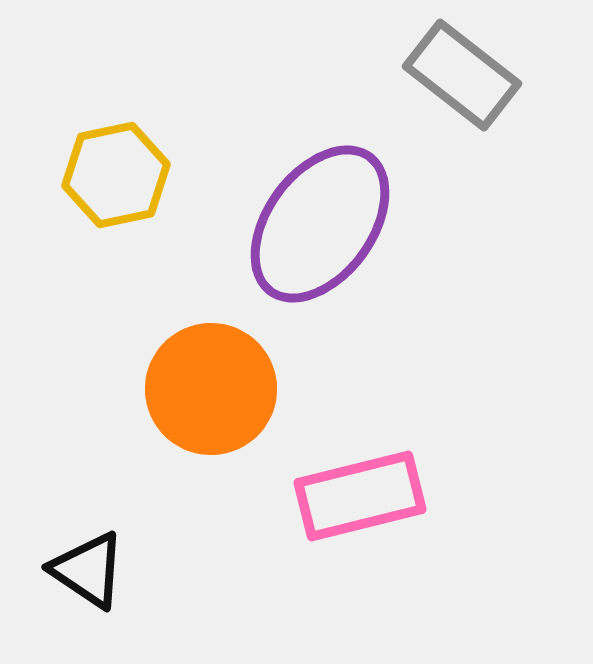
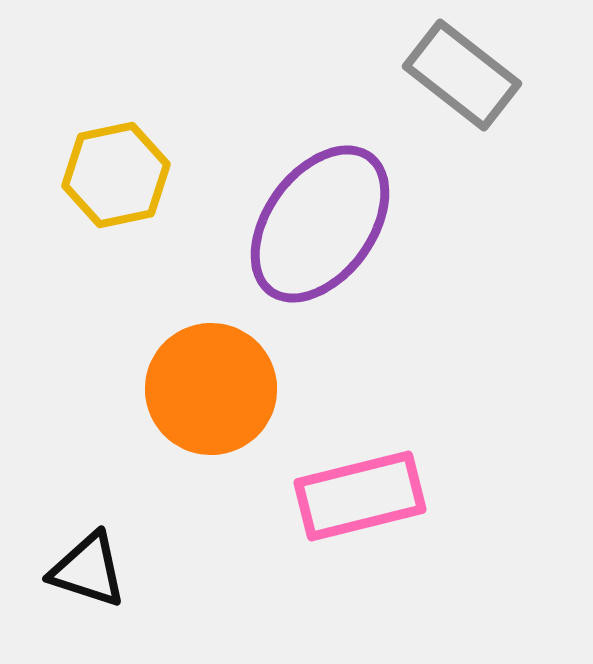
black triangle: rotated 16 degrees counterclockwise
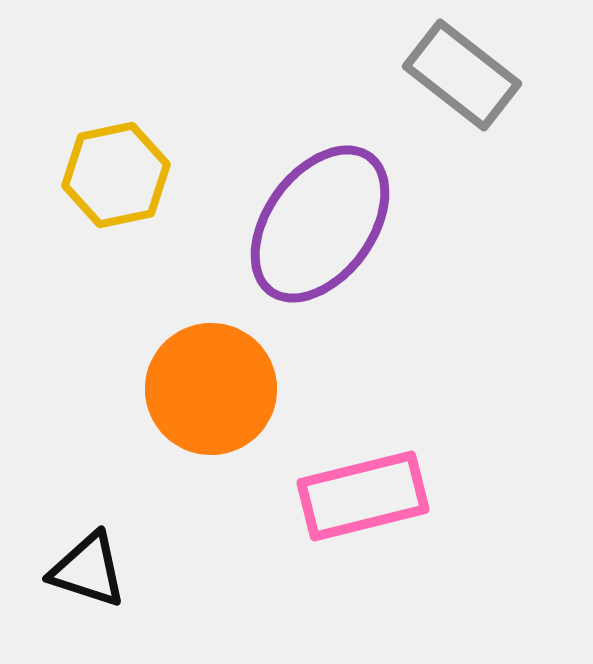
pink rectangle: moved 3 px right
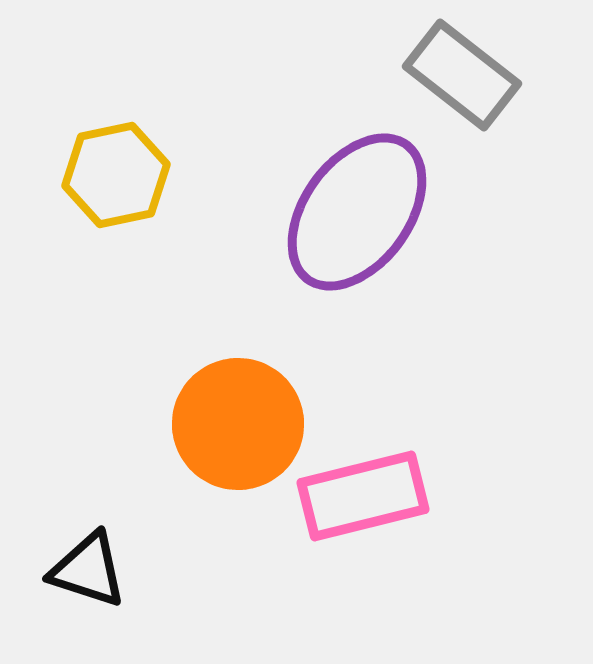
purple ellipse: moved 37 px right, 12 px up
orange circle: moved 27 px right, 35 px down
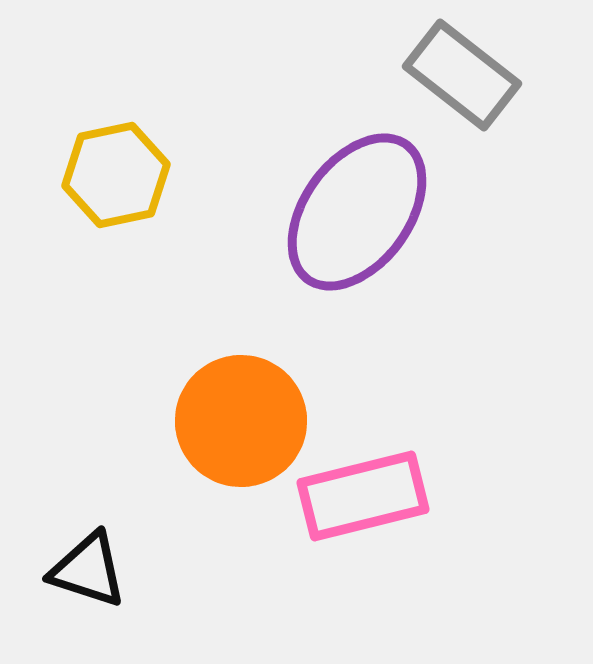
orange circle: moved 3 px right, 3 px up
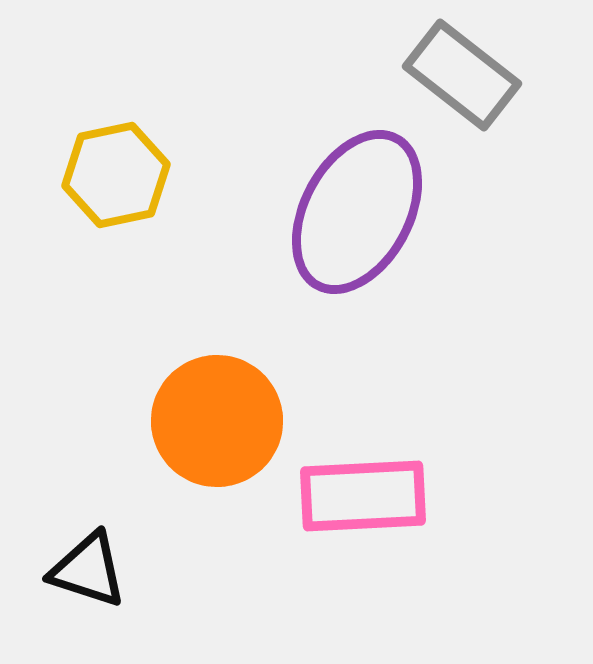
purple ellipse: rotated 8 degrees counterclockwise
orange circle: moved 24 px left
pink rectangle: rotated 11 degrees clockwise
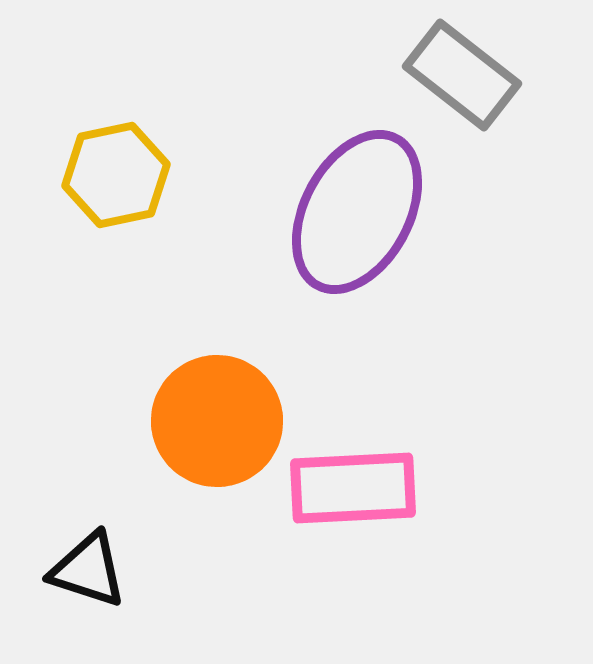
pink rectangle: moved 10 px left, 8 px up
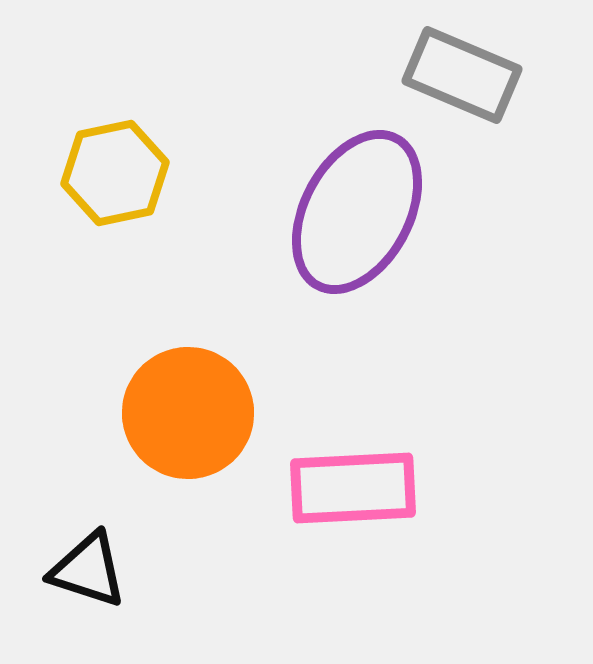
gray rectangle: rotated 15 degrees counterclockwise
yellow hexagon: moved 1 px left, 2 px up
orange circle: moved 29 px left, 8 px up
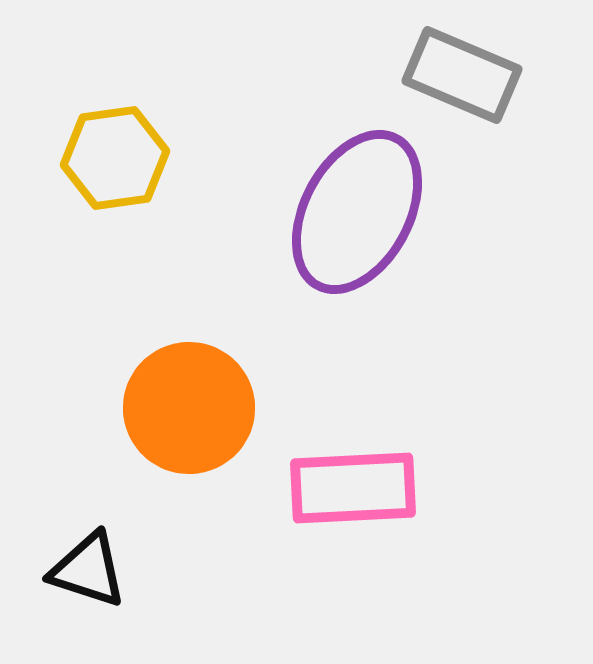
yellow hexagon: moved 15 px up; rotated 4 degrees clockwise
orange circle: moved 1 px right, 5 px up
